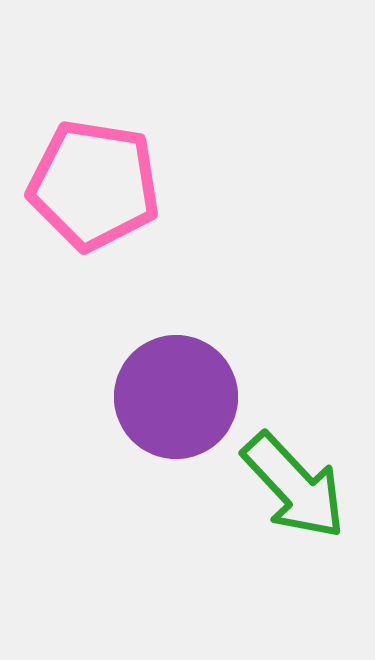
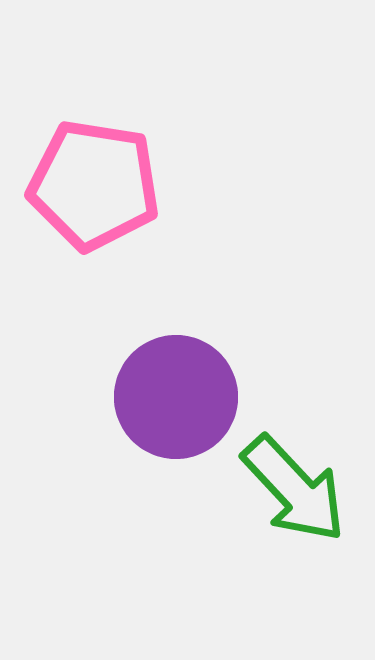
green arrow: moved 3 px down
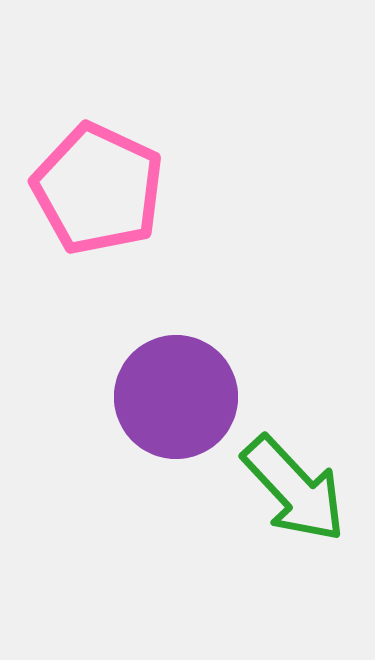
pink pentagon: moved 4 px right, 4 px down; rotated 16 degrees clockwise
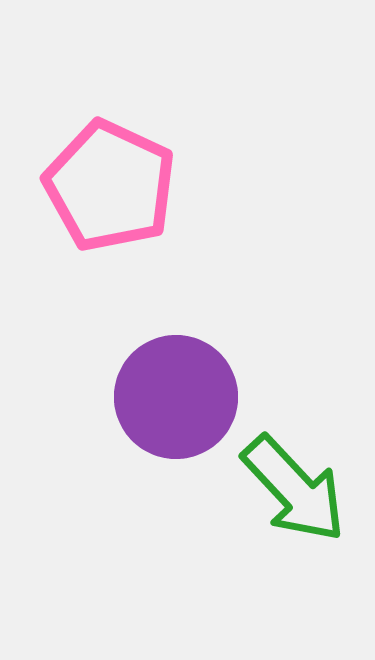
pink pentagon: moved 12 px right, 3 px up
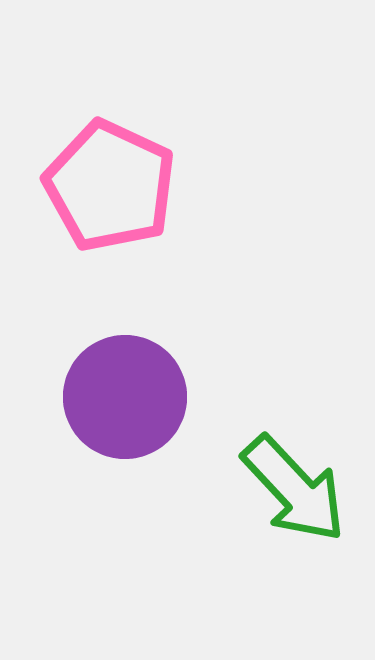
purple circle: moved 51 px left
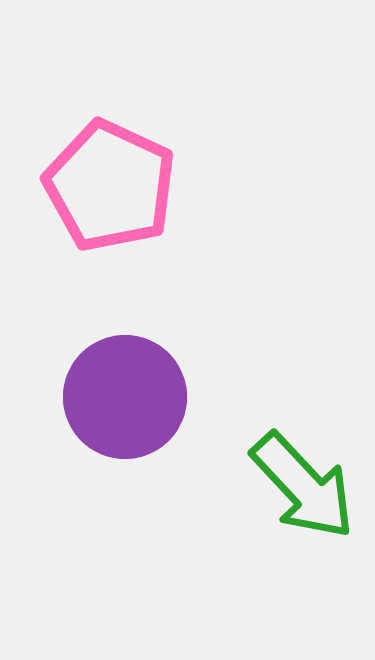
green arrow: moved 9 px right, 3 px up
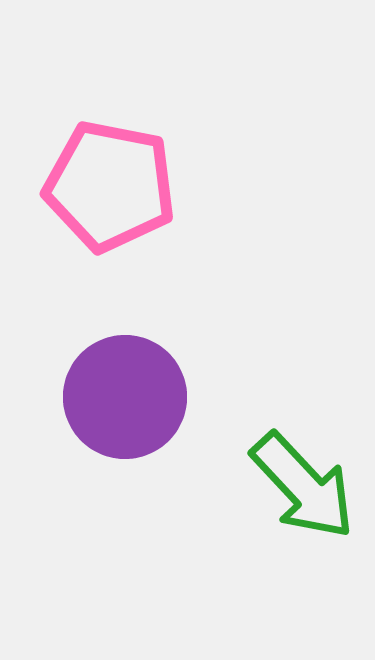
pink pentagon: rotated 14 degrees counterclockwise
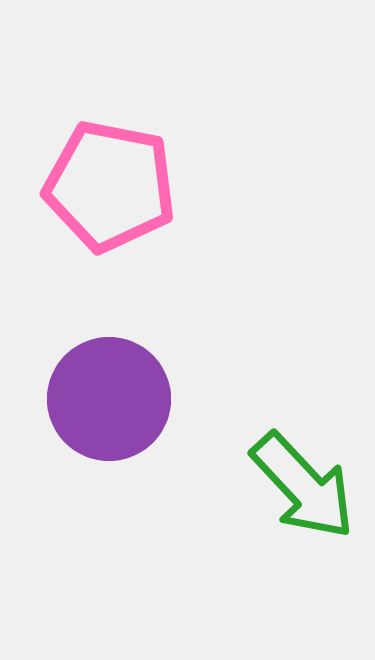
purple circle: moved 16 px left, 2 px down
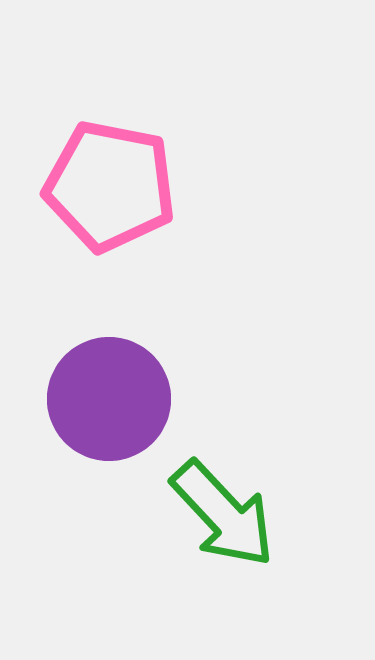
green arrow: moved 80 px left, 28 px down
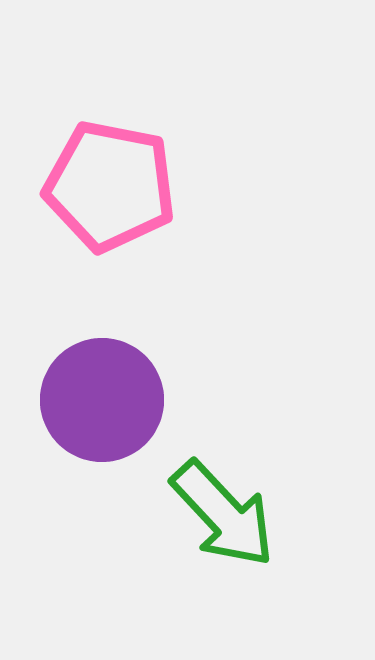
purple circle: moved 7 px left, 1 px down
